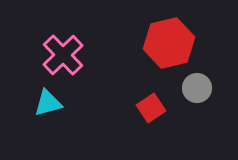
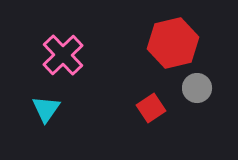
red hexagon: moved 4 px right
cyan triangle: moved 2 px left, 6 px down; rotated 40 degrees counterclockwise
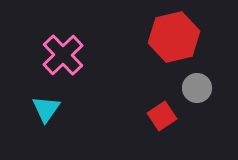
red hexagon: moved 1 px right, 6 px up
red square: moved 11 px right, 8 px down
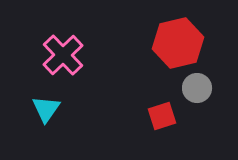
red hexagon: moved 4 px right, 6 px down
red square: rotated 16 degrees clockwise
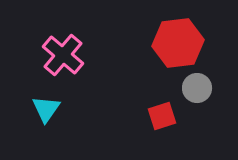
red hexagon: rotated 6 degrees clockwise
pink cross: rotated 6 degrees counterclockwise
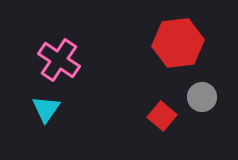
pink cross: moved 4 px left, 5 px down; rotated 6 degrees counterclockwise
gray circle: moved 5 px right, 9 px down
red square: rotated 32 degrees counterclockwise
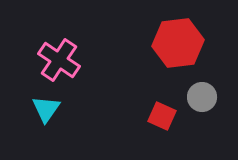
red square: rotated 16 degrees counterclockwise
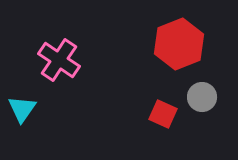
red hexagon: moved 1 px right, 1 px down; rotated 15 degrees counterclockwise
cyan triangle: moved 24 px left
red square: moved 1 px right, 2 px up
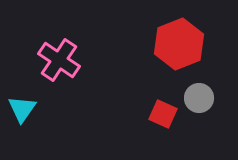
gray circle: moved 3 px left, 1 px down
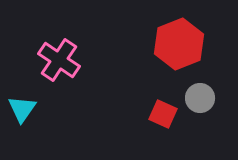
gray circle: moved 1 px right
